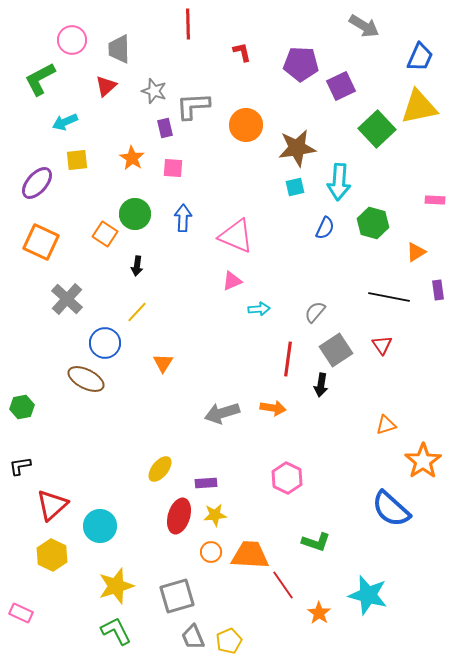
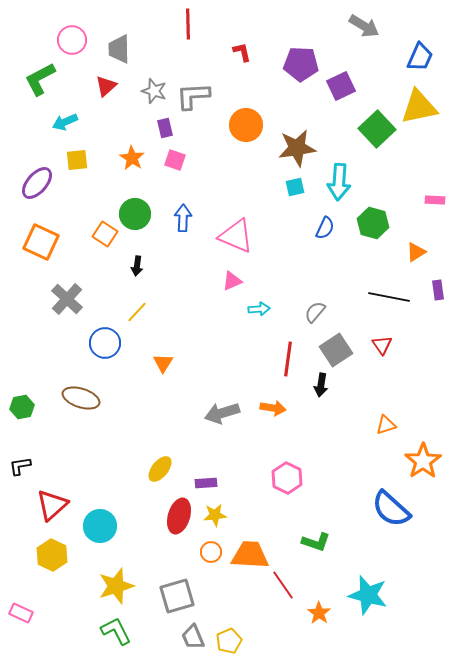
gray L-shape at (193, 106): moved 10 px up
pink square at (173, 168): moved 2 px right, 8 px up; rotated 15 degrees clockwise
brown ellipse at (86, 379): moved 5 px left, 19 px down; rotated 9 degrees counterclockwise
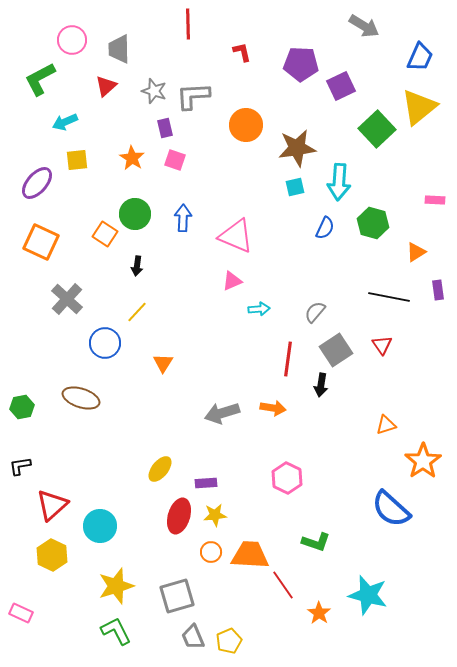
yellow triangle at (419, 107): rotated 27 degrees counterclockwise
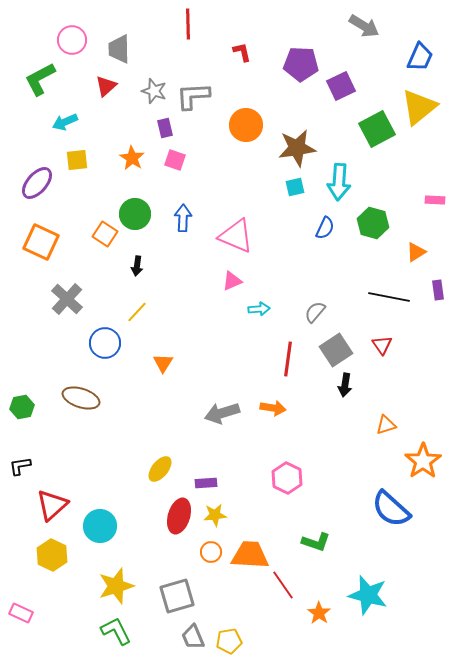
green square at (377, 129): rotated 15 degrees clockwise
black arrow at (321, 385): moved 24 px right
yellow pentagon at (229, 641): rotated 15 degrees clockwise
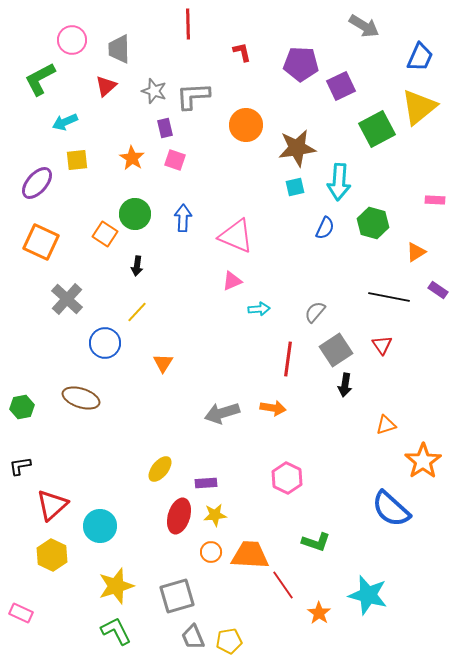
purple rectangle at (438, 290): rotated 48 degrees counterclockwise
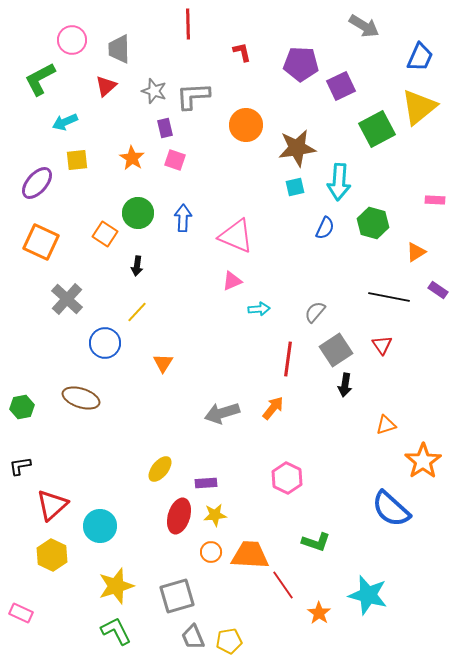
green circle at (135, 214): moved 3 px right, 1 px up
orange arrow at (273, 408): rotated 60 degrees counterclockwise
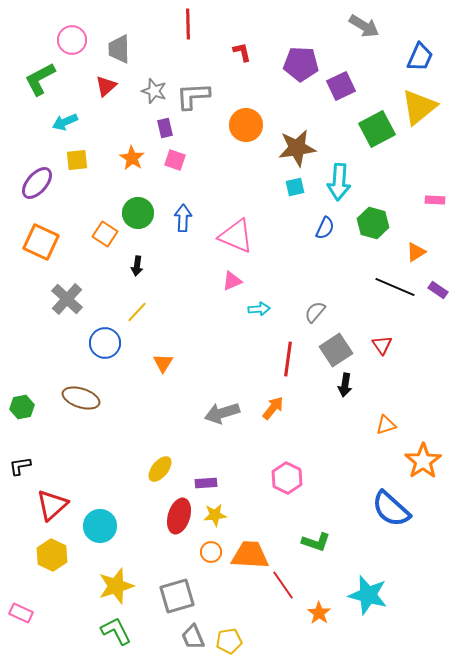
black line at (389, 297): moved 6 px right, 10 px up; rotated 12 degrees clockwise
